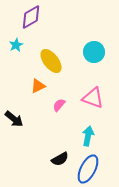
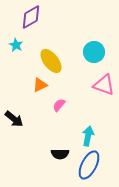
cyan star: rotated 16 degrees counterclockwise
orange triangle: moved 2 px right, 1 px up
pink triangle: moved 11 px right, 13 px up
black semicircle: moved 5 px up; rotated 30 degrees clockwise
blue ellipse: moved 1 px right, 4 px up
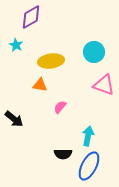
yellow ellipse: rotated 60 degrees counterclockwise
orange triangle: rotated 35 degrees clockwise
pink semicircle: moved 1 px right, 2 px down
black semicircle: moved 3 px right
blue ellipse: moved 1 px down
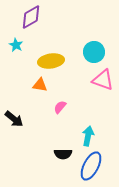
pink triangle: moved 1 px left, 5 px up
blue ellipse: moved 2 px right
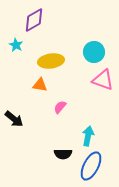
purple diamond: moved 3 px right, 3 px down
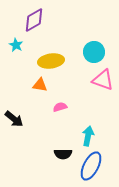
pink semicircle: rotated 32 degrees clockwise
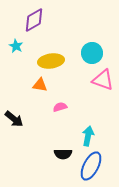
cyan star: moved 1 px down
cyan circle: moved 2 px left, 1 px down
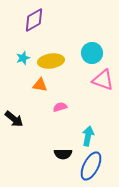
cyan star: moved 7 px right, 12 px down; rotated 24 degrees clockwise
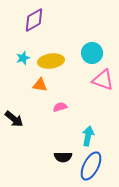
black semicircle: moved 3 px down
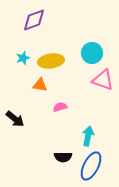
purple diamond: rotated 10 degrees clockwise
black arrow: moved 1 px right
